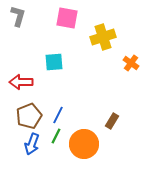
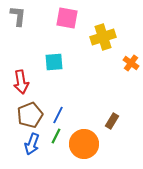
gray L-shape: rotated 10 degrees counterclockwise
red arrow: rotated 100 degrees counterclockwise
brown pentagon: moved 1 px right, 1 px up
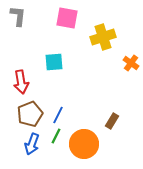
brown pentagon: moved 1 px up
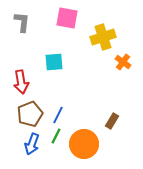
gray L-shape: moved 4 px right, 6 px down
orange cross: moved 8 px left, 1 px up
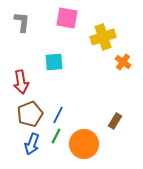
brown rectangle: moved 3 px right
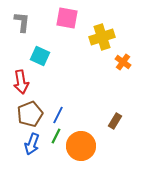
yellow cross: moved 1 px left
cyan square: moved 14 px left, 6 px up; rotated 30 degrees clockwise
orange circle: moved 3 px left, 2 px down
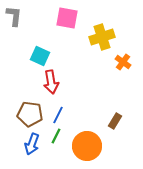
gray L-shape: moved 8 px left, 6 px up
red arrow: moved 30 px right
brown pentagon: rotated 30 degrees clockwise
orange circle: moved 6 px right
